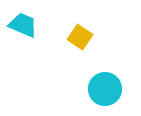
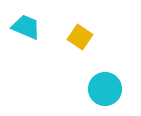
cyan trapezoid: moved 3 px right, 2 px down
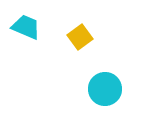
yellow square: rotated 20 degrees clockwise
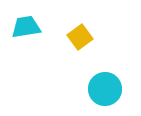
cyan trapezoid: rotated 32 degrees counterclockwise
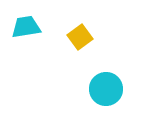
cyan circle: moved 1 px right
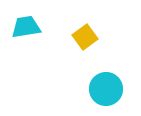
yellow square: moved 5 px right
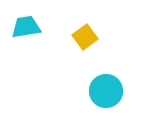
cyan circle: moved 2 px down
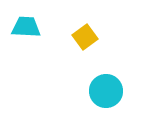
cyan trapezoid: rotated 12 degrees clockwise
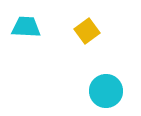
yellow square: moved 2 px right, 6 px up
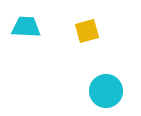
yellow square: rotated 20 degrees clockwise
